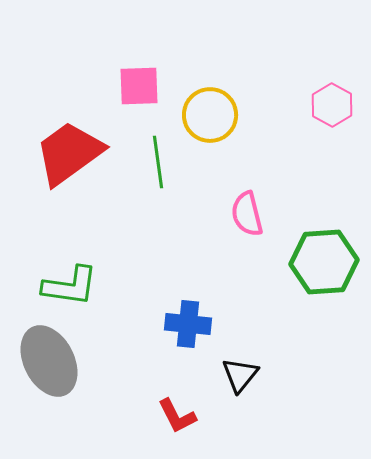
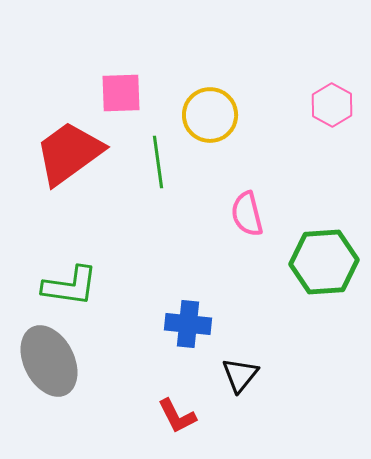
pink square: moved 18 px left, 7 px down
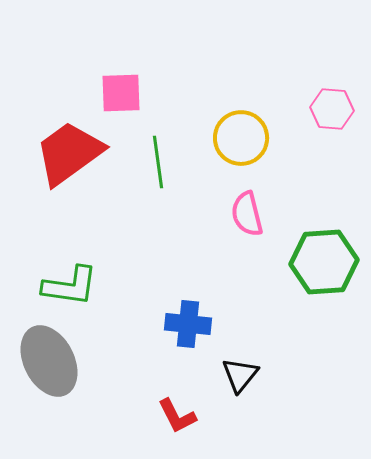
pink hexagon: moved 4 px down; rotated 24 degrees counterclockwise
yellow circle: moved 31 px right, 23 px down
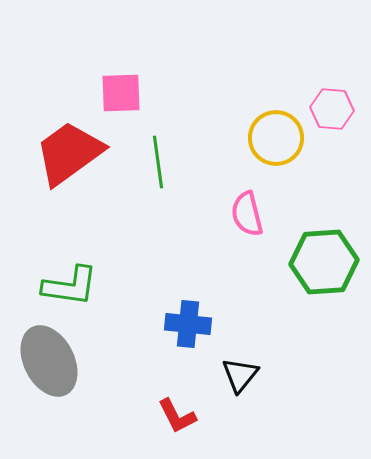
yellow circle: moved 35 px right
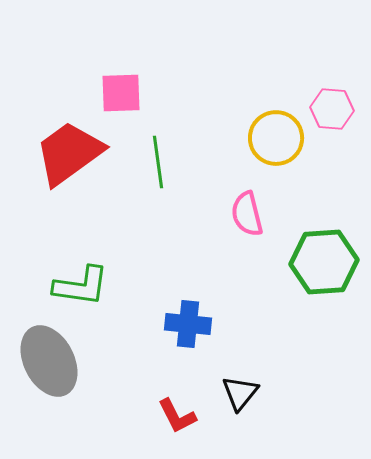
green L-shape: moved 11 px right
black triangle: moved 18 px down
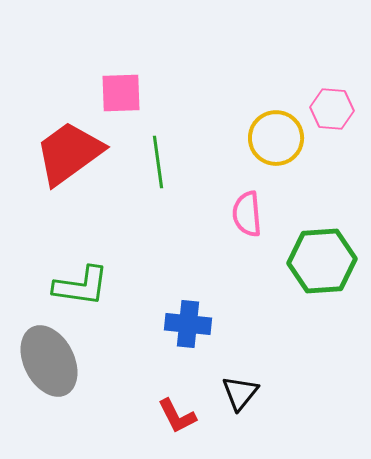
pink semicircle: rotated 9 degrees clockwise
green hexagon: moved 2 px left, 1 px up
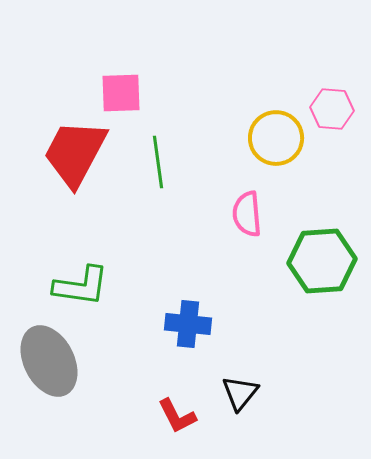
red trapezoid: moved 6 px right; rotated 26 degrees counterclockwise
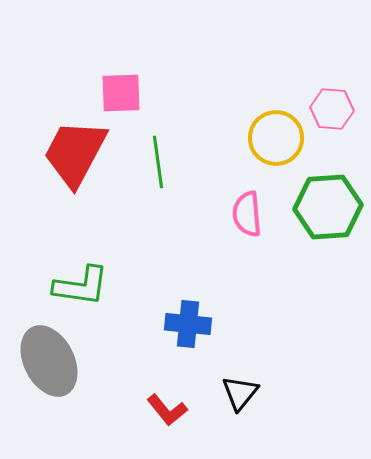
green hexagon: moved 6 px right, 54 px up
red L-shape: moved 10 px left, 6 px up; rotated 12 degrees counterclockwise
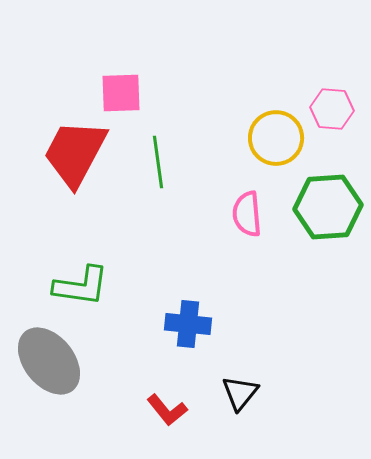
gray ellipse: rotated 12 degrees counterclockwise
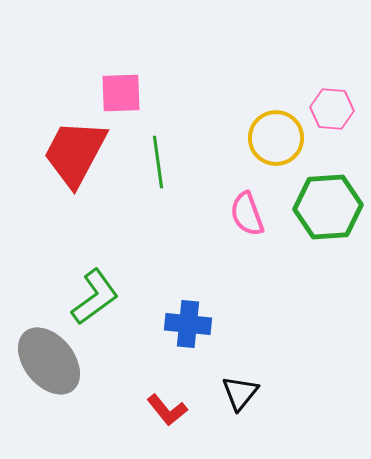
pink semicircle: rotated 15 degrees counterclockwise
green L-shape: moved 14 px right, 11 px down; rotated 44 degrees counterclockwise
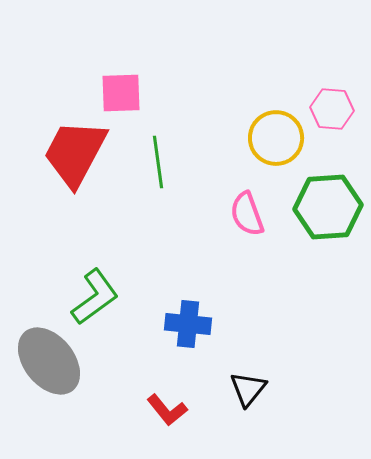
black triangle: moved 8 px right, 4 px up
